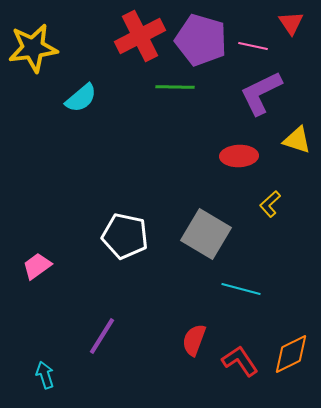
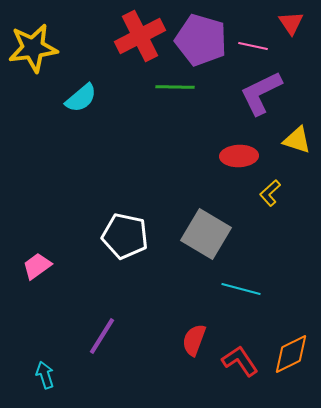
yellow L-shape: moved 11 px up
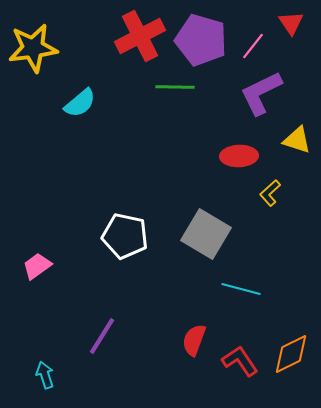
pink line: rotated 64 degrees counterclockwise
cyan semicircle: moved 1 px left, 5 px down
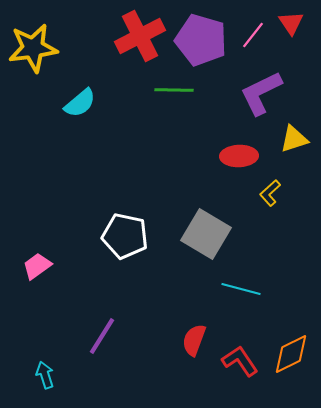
pink line: moved 11 px up
green line: moved 1 px left, 3 px down
yellow triangle: moved 3 px left, 1 px up; rotated 36 degrees counterclockwise
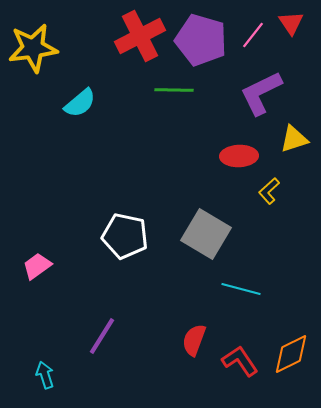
yellow L-shape: moved 1 px left, 2 px up
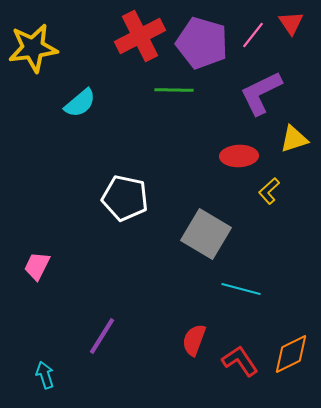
purple pentagon: moved 1 px right, 3 px down
white pentagon: moved 38 px up
pink trapezoid: rotated 28 degrees counterclockwise
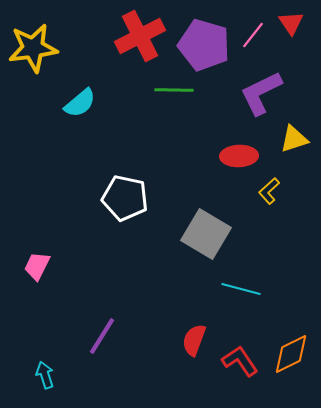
purple pentagon: moved 2 px right, 2 px down
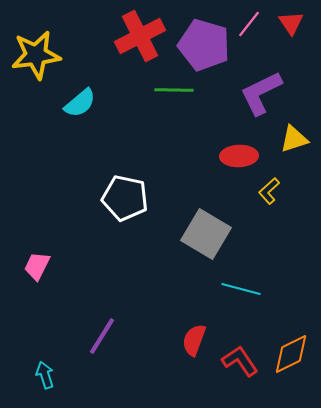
pink line: moved 4 px left, 11 px up
yellow star: moved 3 px right, 7 px down
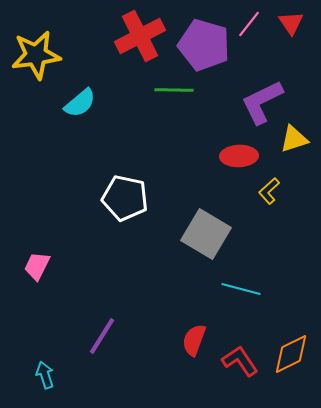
purple L-shape: moved 1 px right, 9 px down
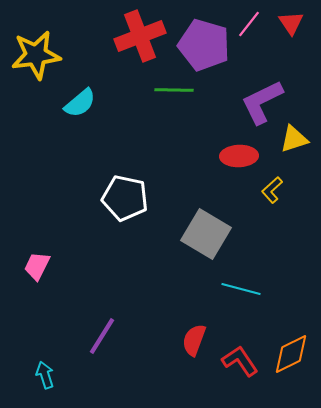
red cross: rotated 6 degrees clockwise
yellow L-shape: moved 3 px right, 1 px up
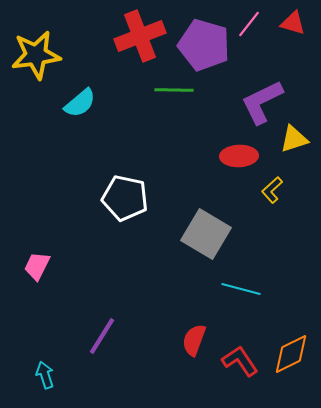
red triangle: moved 2 px right; rotated 40 degrees counterclockwise
